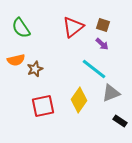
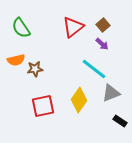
brown square: rotated 32 degrees clockwise
brown star: rotated 14 degrees clockwise
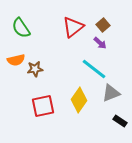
purple arrow: moved 2 px left, 1 px up
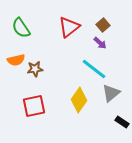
red triangle: moved 4 px left
gray triangle: rotated 18 degrees counterclockwise
red square: moved 9 px left
black rectangle: moved 2 px right, 1 px down
